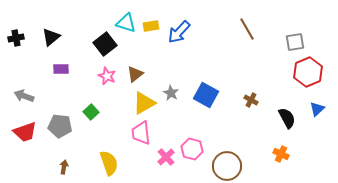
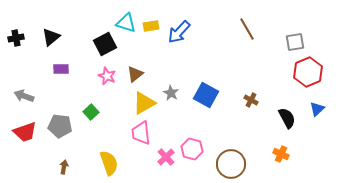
black square: rotated 10 degrees clockwise
brown circle: moved 4 px right, 2 px up
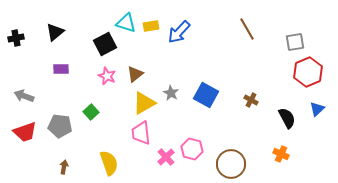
black triangle: moved 4 px right, 5 px up
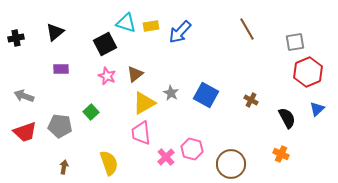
blue arrow: moved 1 px right
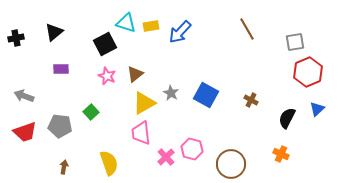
black triangle: moved 1 px left
black semicircle: rotated 125 degrees counterclockwise
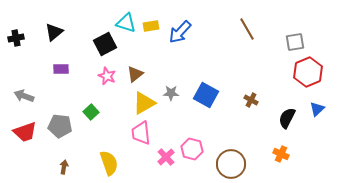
gray star: rotated 28 degrees counterclockwise
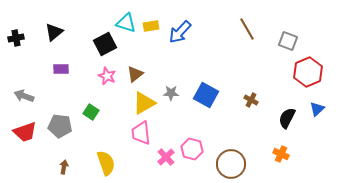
gray square: moved 7 px left, 1 px up; rotated 30 degrees clockwise
green square: rotated 14 degrees counterclockwise
yellow semicircle: moved 3 px left
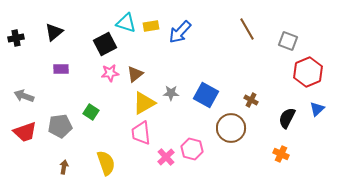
pink star: moved 3 px right, 3 px up; rotated 30 degrees counterclockwise
gray pentagon: rotated 15 degrees counterclockwise
brown circle: moved 36 px up
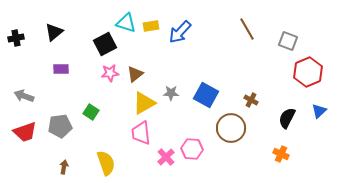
blue triangle: moved 2 px right, 2 px down
pink hexagon: rotated 10 degrees counterclockwise
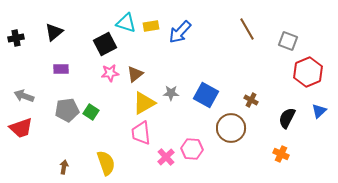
gray pentagon: moved 7 px right, 16 px up
red trapezoid: moved 4 px left, 4 px up
